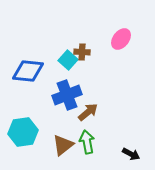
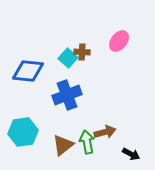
pink ellipse: moved 2 px left, 2 px down
cyan square: moved 2 px up
brown arrow: moved 17 px right, 20 px down; rotated 25 degrees clockwise
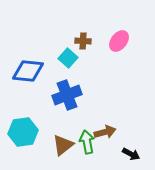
brown cross: moved 1 px right, 11 px up
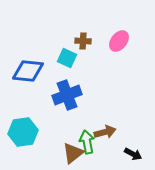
cyan square: moved 1 px left; rotated 18 degrees counterclockwise
brown triangle: moved 10 px right, 8 px down
black arrow: moved 2 px right
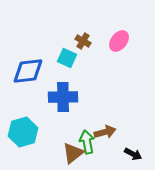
brown cross: rotated 28 degrees clockwise
blue diamond: rotated 12 degrees counterclockwise
blue cross: moved 4 px left, 2 px down; rotated 20 degrees clockwise
cyan hexagon: rotated 8 degrees counterclockwise
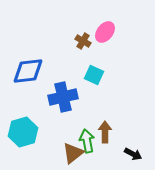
pink ellipse: moved 14 px left, 9 px up
cyan square: moved 27 px right, 17 px down
blue cross: rotated 12 degrees counterclockwise
brown arrow: rotated 75 degrees counterclockwise
green arrow: moved 1 px up
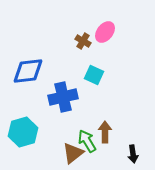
green arrow: rotated 20 degrees counterclockwise
black arrow: rotated 54 degrees clockwise
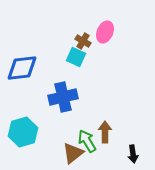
pink ellipse: rotated 15 degrees counterclockwise
blue diamond: moved 6 px left, 3 px up
cyan square: moved 18 px left, 18 px up
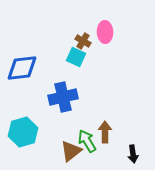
pink ellipse: rotated 25 degrees counterclockwise
brown triangle: moved 2 px left, 2 px up
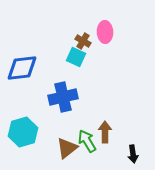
brown triangle: moved 4 px left, 3 px up
